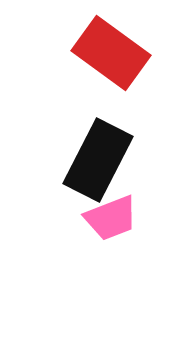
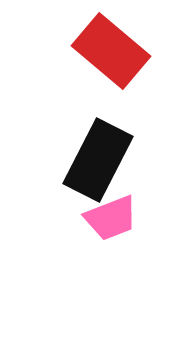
red rectangle: moved 2 px up; rotated 4 degrees clockwise
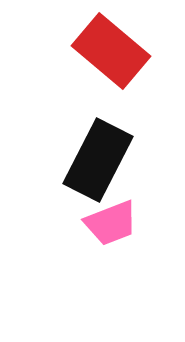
pink trapezoid: moved 5 px down
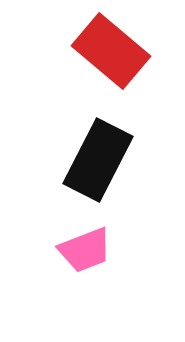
pink trapezoid: moved 26 px left, 27 px down
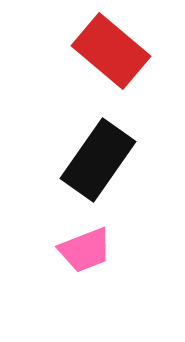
black rectangle: rotated 8 degrees clockwise
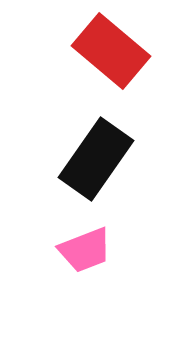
black rectangle: moved 2 px left, 1 px up
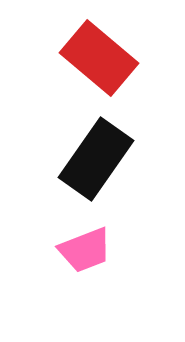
red rectangle: moved 12 px left, 7 px down
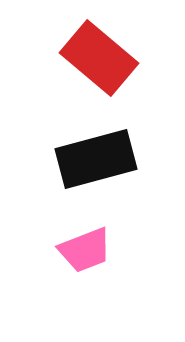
black rectangle: rotated 40 degrees clockwise
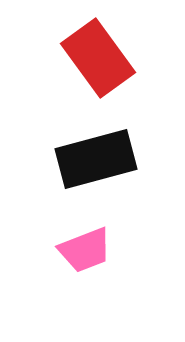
red rectangle: moved 1 px left; rotated 14 degrees clockwise
